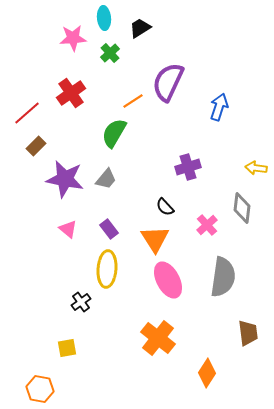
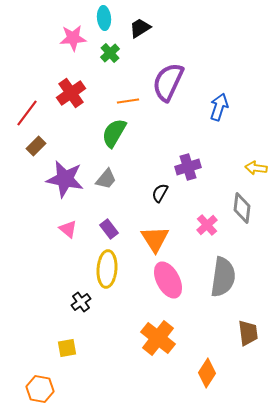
orange line: moved 5 px left; rotated 25 degrees clockwise
red line: rotated 12 degrees counterclockwise
black semicircle: moved 5 px left, 14 px up; rotated 72 degrees clockwise
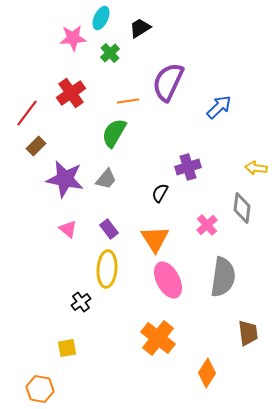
cyan ellipse: moved 3 px left; rotated 30 degrees clockwise
blue arrow: rotated 28 degrees clockwise
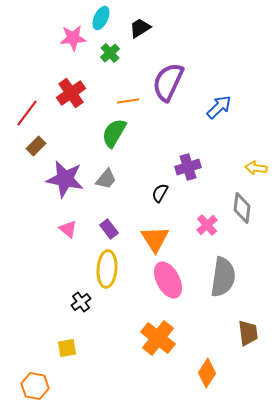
orange hexagon: moved 5 px left, 3 px up
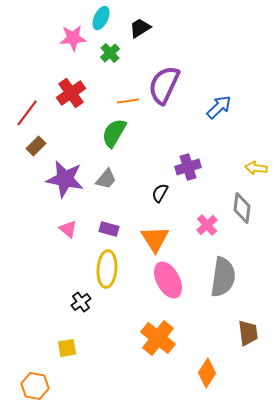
purple semicircle: moved 4 px left, 3 px down
purple rectangle: rotated 36 degrees counterclockwise
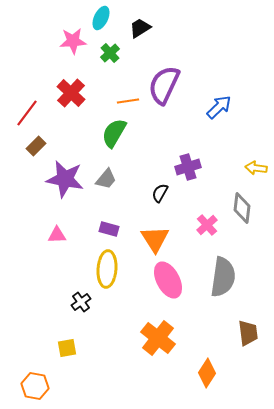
pink star: moved 3 px down
red cross: rotated 12 degrees counterclockwise
pink triangle: moved 11 px left, 6 px down; rotated 42 degrees counterclockwise
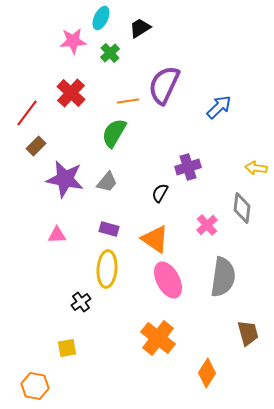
gray trapezoid: moved 1 px right, 3 px down
orange triangle: rotated 24 degrees counterclockwise
brown trapezoid: rotated 8 degrees counterclockwise
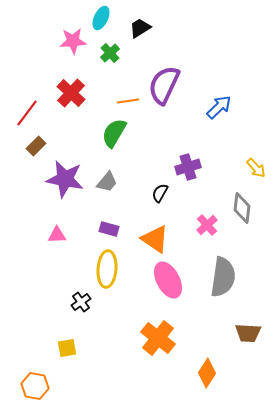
yellow arrow: rotated 140 degrees counterclockwise
brown trapezoid: rotated 108 degrees clockwise
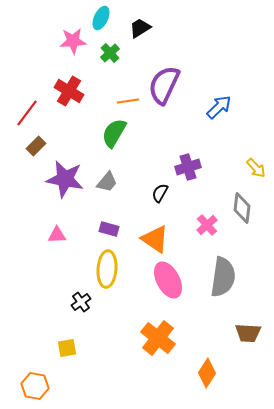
red cross: moved 2 px left, 2 px up; rotated 12 degrees counterclockwise
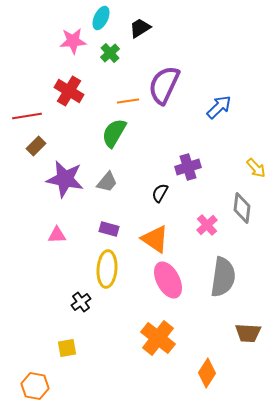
red line: moved 3 px down; rotated 44 degrees clockwise
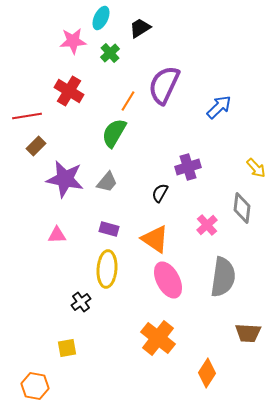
orange line: rotated 50 degrees counterclockwise
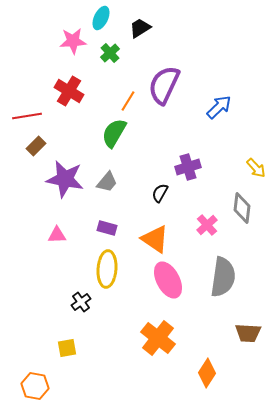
purple rectangle: moved 2 px left, 1 px up
